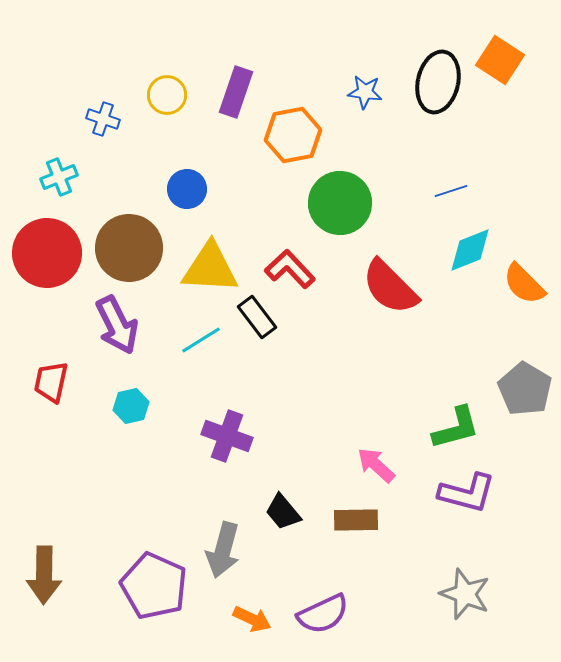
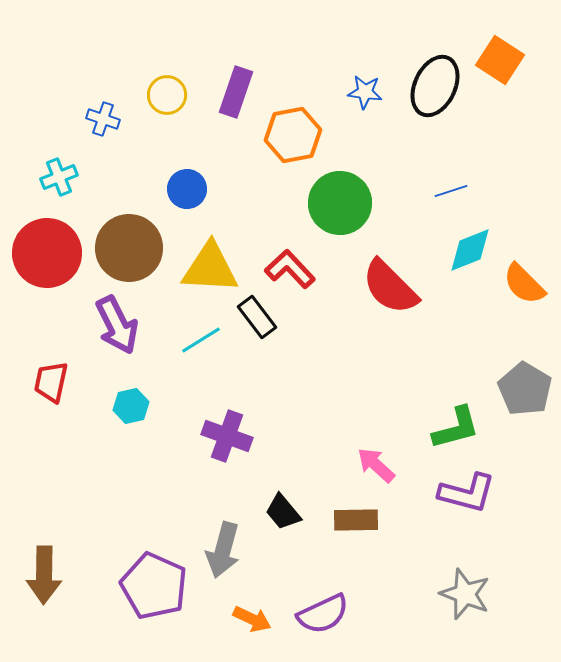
black ellipse: moved 3 px left, 4 px down; rotated 12 degrees clockwise
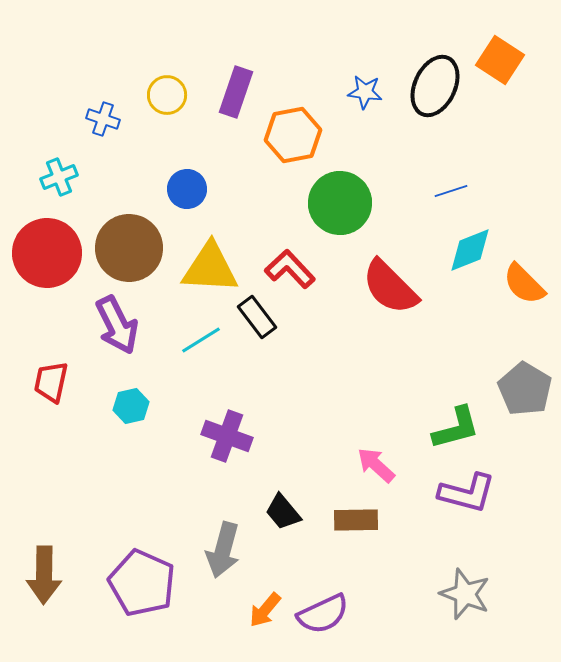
purple pentagon: moved 12 px left, 3 px up
orange arrow: moved 13 px right, 9 px up; rotated 105 degrees clockwise
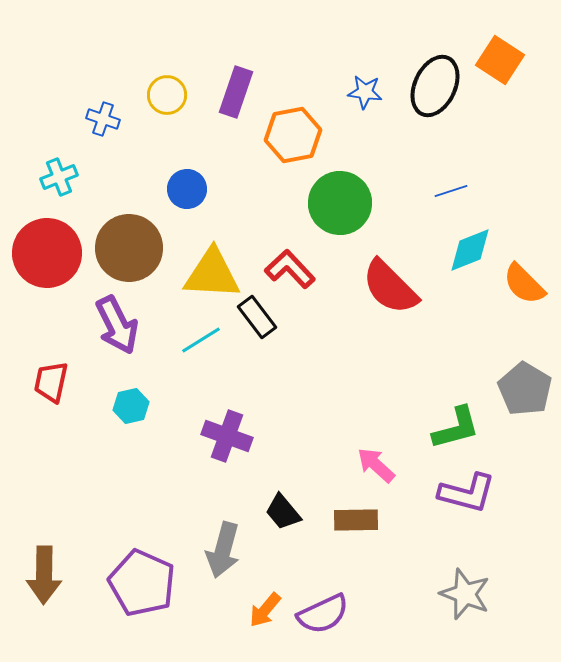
yellow triangle: moved 2 px right, 6 px down
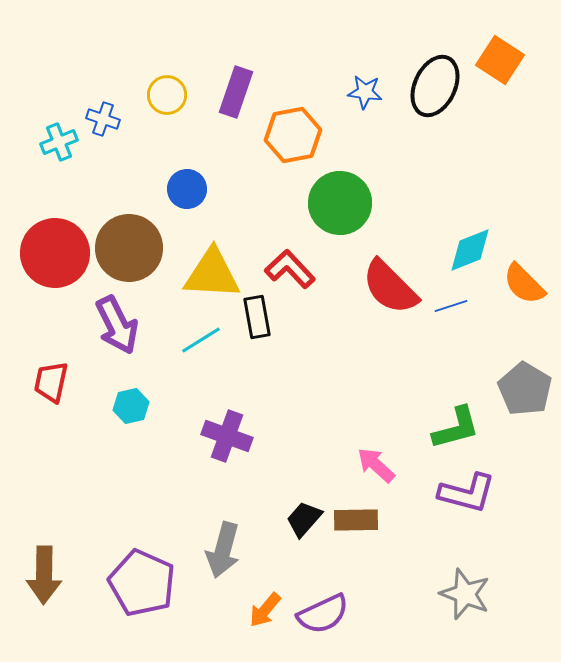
cyan cross: moved 35 px up
blue line: moved 115 px down
red circle: moved 8 px right
black rectangle: rotated 27 degrees clockwise
black trapezoid: moved 21 px right, 7 px down; rotated 81 degrees clockwise
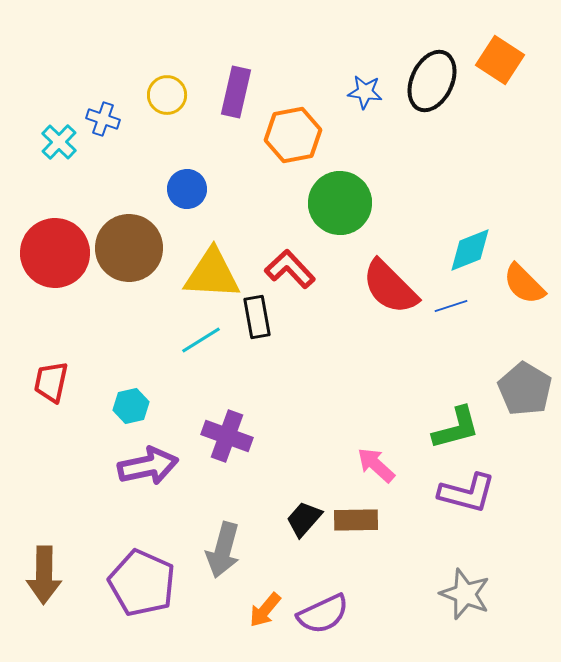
black ellipse: moved 3 px left, 5 px up
purple rectangle: rotated 6 degrees counterclockwise
cyan cross: rotated 24 degrees counterclockwise
purple arrow: moved 31 px right, 141 px down; rotated 76 degrees counterclockwise
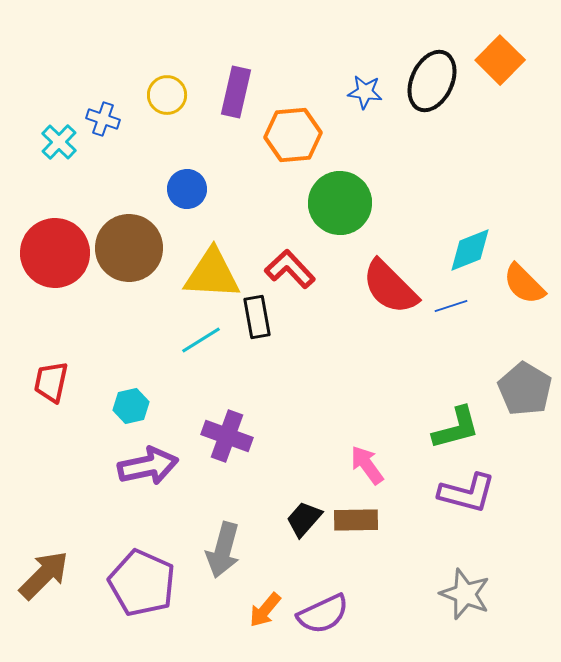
orange square: rotated 12 degrees clockwise
orange hexagon: rotated 6 degrees clockwise
pink arrow: moved 9 px left; rotated 12 degrees clockwise
brown arrow: rotated 136 degrees counterclockwise
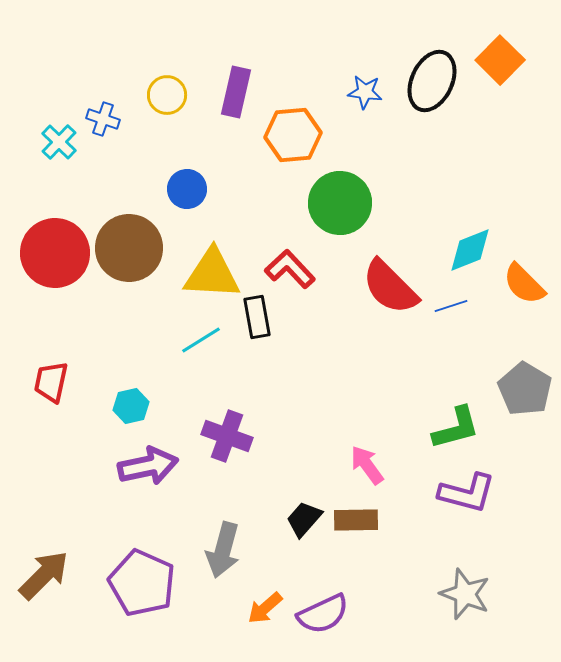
orange arrow: moved 2 px up; rotated 9 degrees clockwise
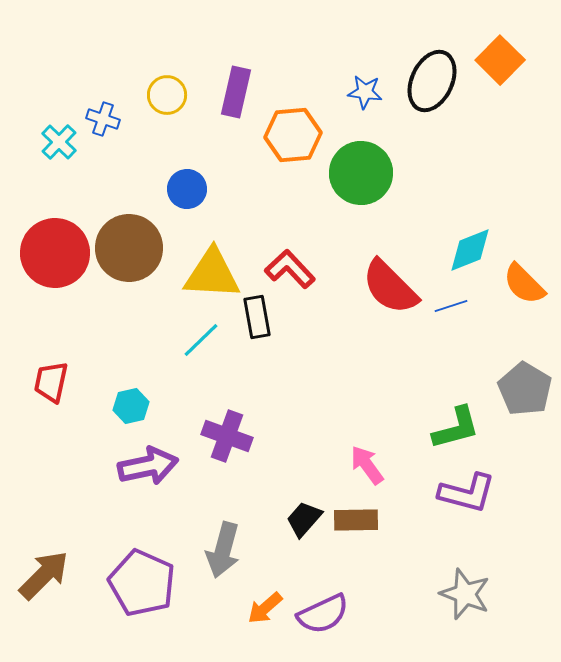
green circle: moved 21 px right, 30 px up
cyan line: rotated 12 degrees counterclockwise
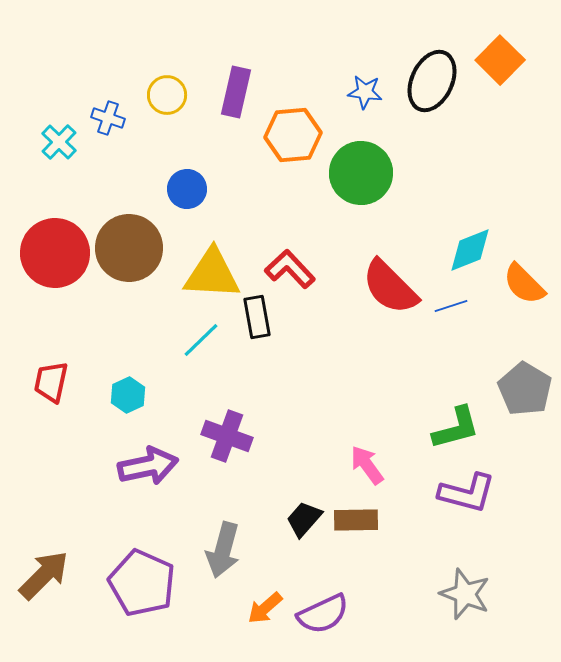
blue cross: moved 5 px right, 1 px up
cyan hexagon: moved 3 px left, 11 px up; rotated 12 degrees counterclockwise
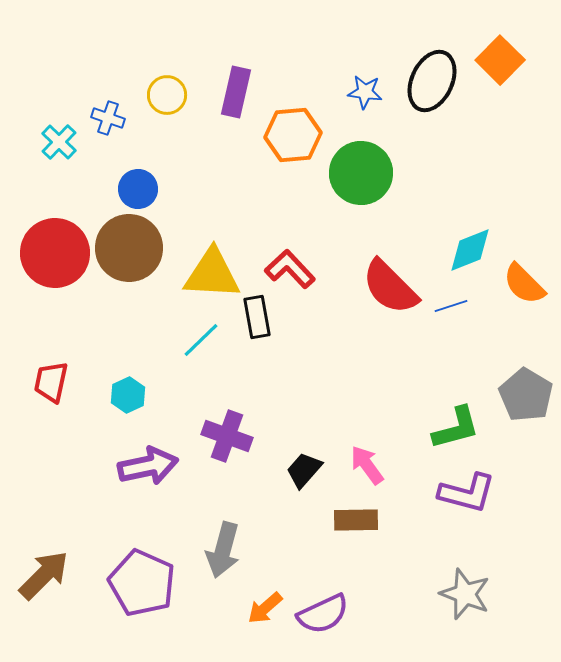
blue circle: moved 49 px left
gray pentagon: moved 1 px right, 6 px down
black trapezoid: moved 49 px up
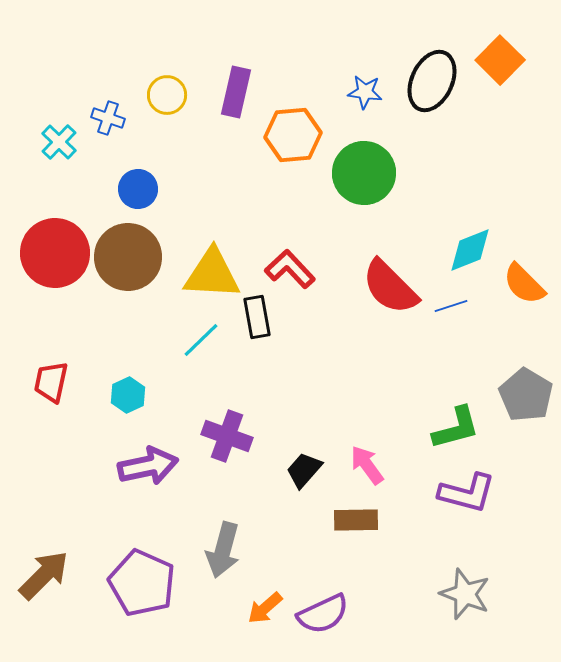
green circle: moved 3 px right
brown circle: moved 1 px left, 9 px down
